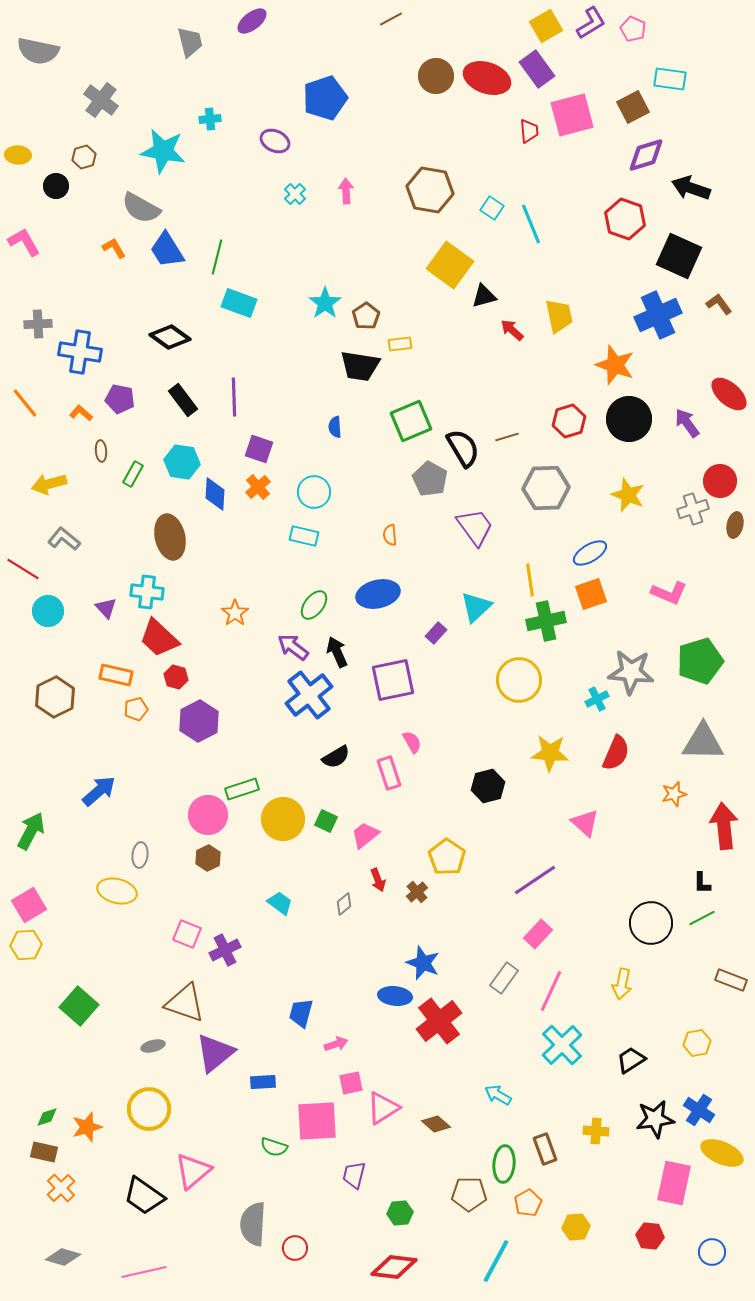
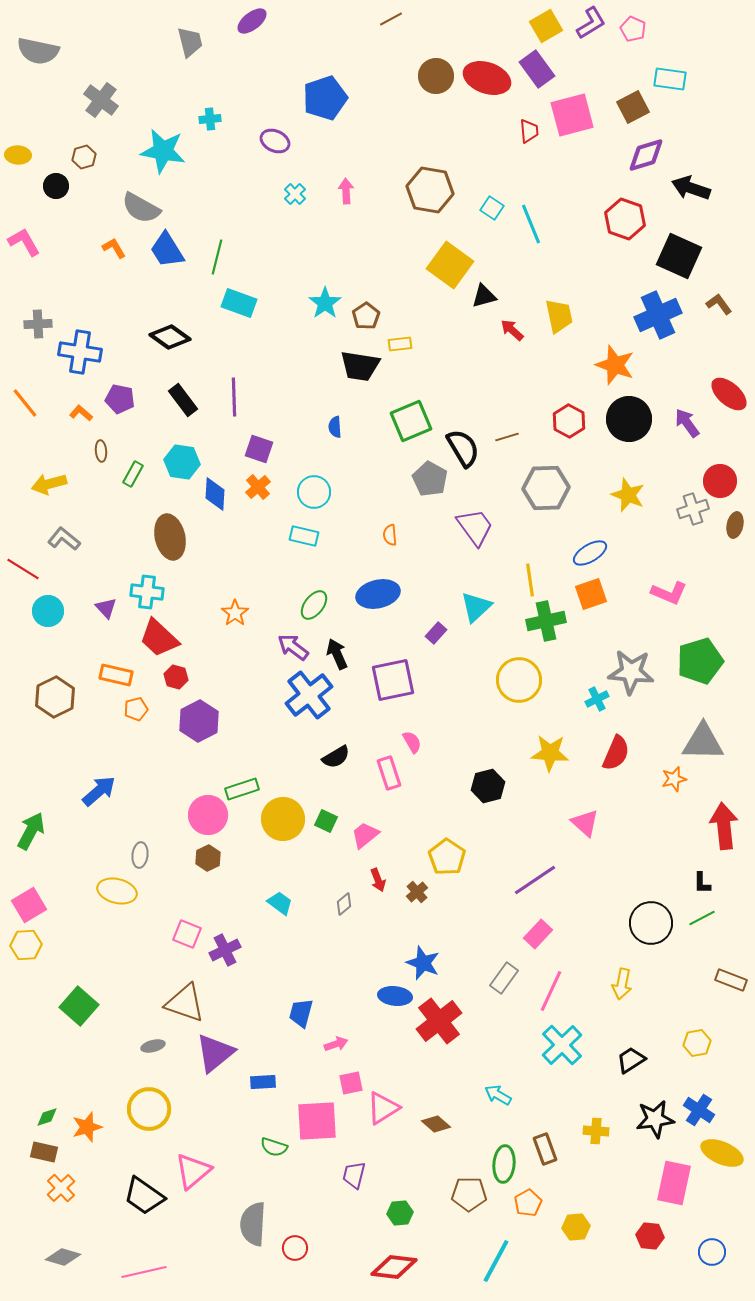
red hexagon at (569, 421): rotated 16 degrees counterclockwise
black arrow at (337, 652): moved 2 px down
orange star at (674, 794): moved 15 px up
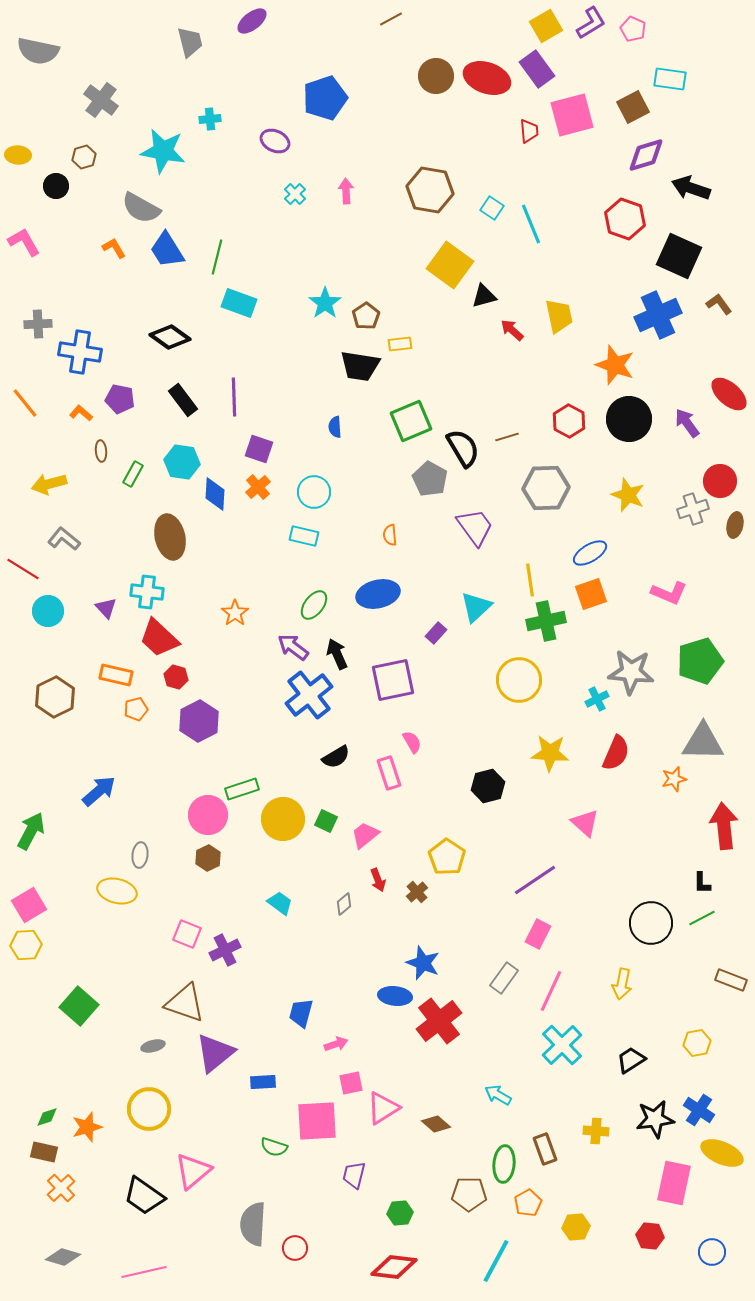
pink rectangle at (538, 934): rotated 16 degrees counterclockwise
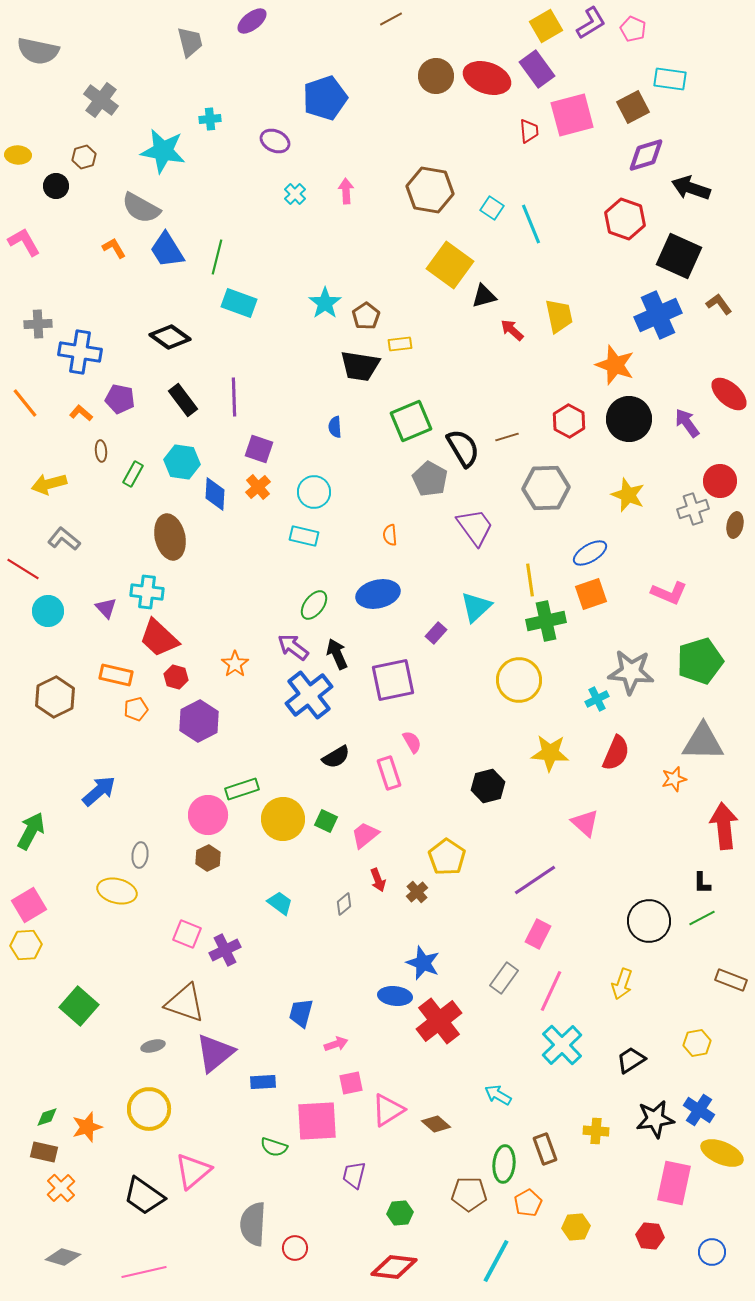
orange star at (235, 613): moved 51 px down
black circle at (651, 923): moved 2 px left, 2 px up
yellow arrow at (622, 984): rotated 8 degrees clockwise
pink triangle at (383, 1108): moved 5 px right, 2 px down
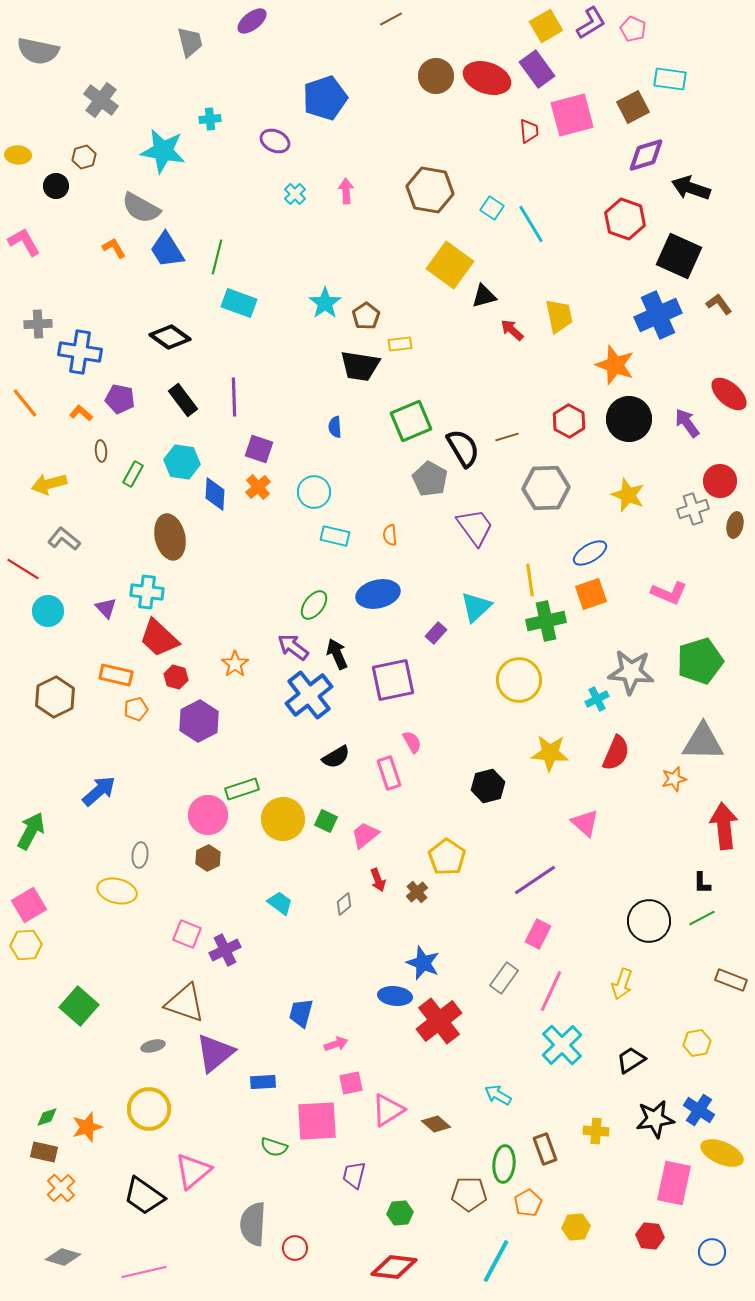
cyan line at (531, 224): rotated 9 degrees counterclockwise
cyan rectangle at (304, 536): moved 31 px right
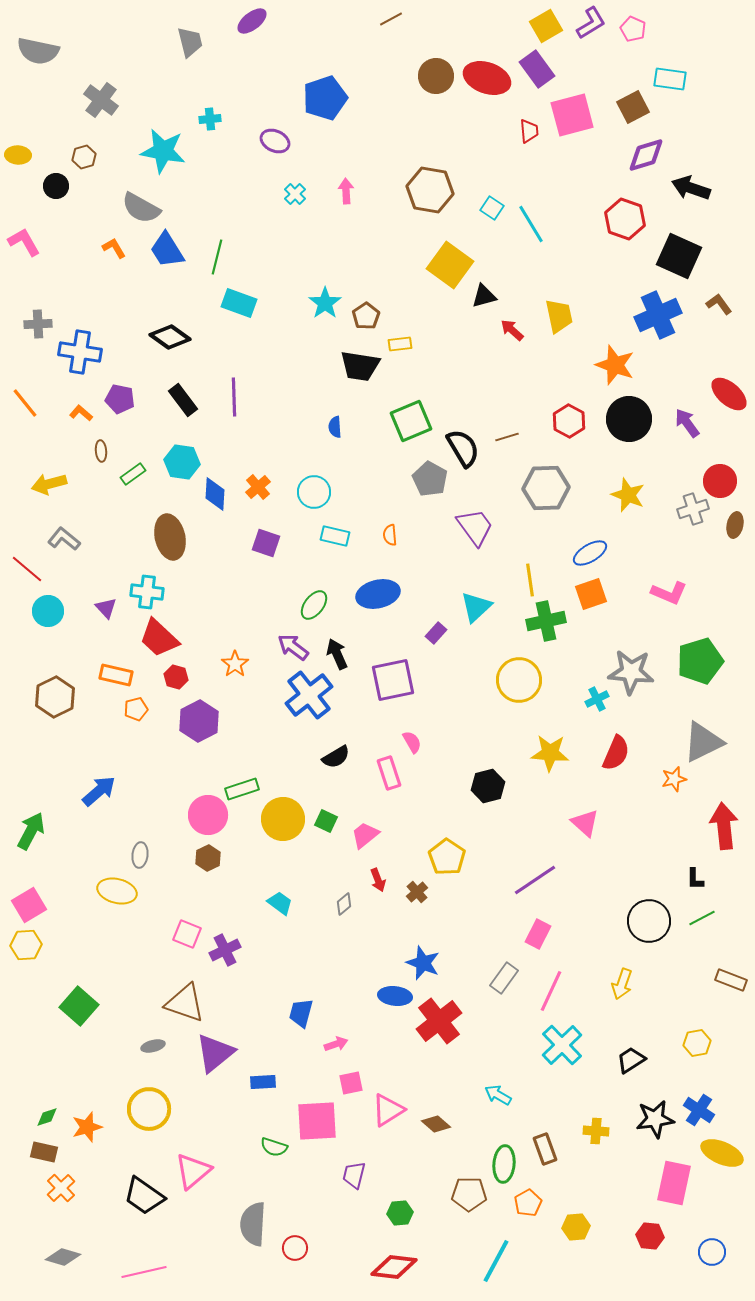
purple square at (259, 449): moved 7 px right, 94 px down
green rectangle at (133, 474): rotated 25 degrees clockwise
red line at (23, 569): moved 4 px right; rotated 8 degrees clockwise
gray triangle at (703, 742): rotated 27 degrees counterclockwise
black L-shape at (702, 883): moved 7 px left, 4 px up
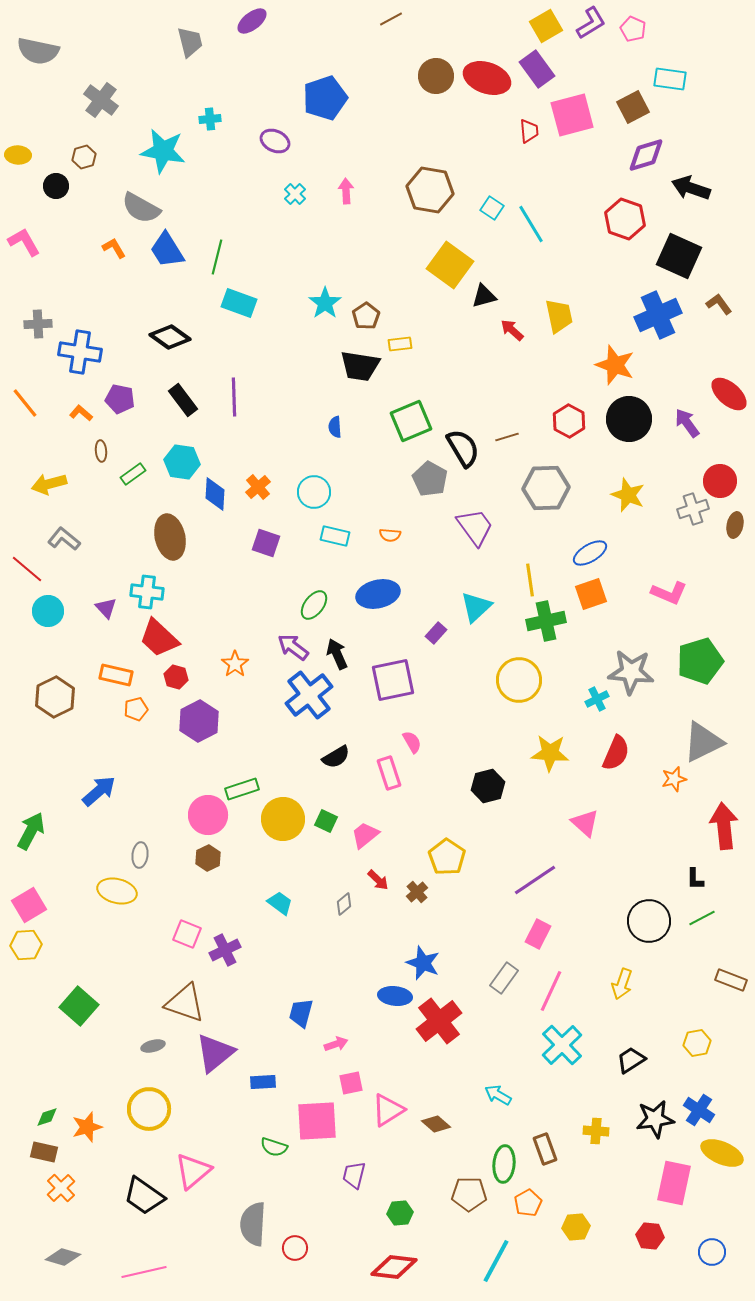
orange semicircle at (390, 535): rotated 80 degrees counterclockwise
red arrow at (378, 880): rotated 25 degrees counterclockwise
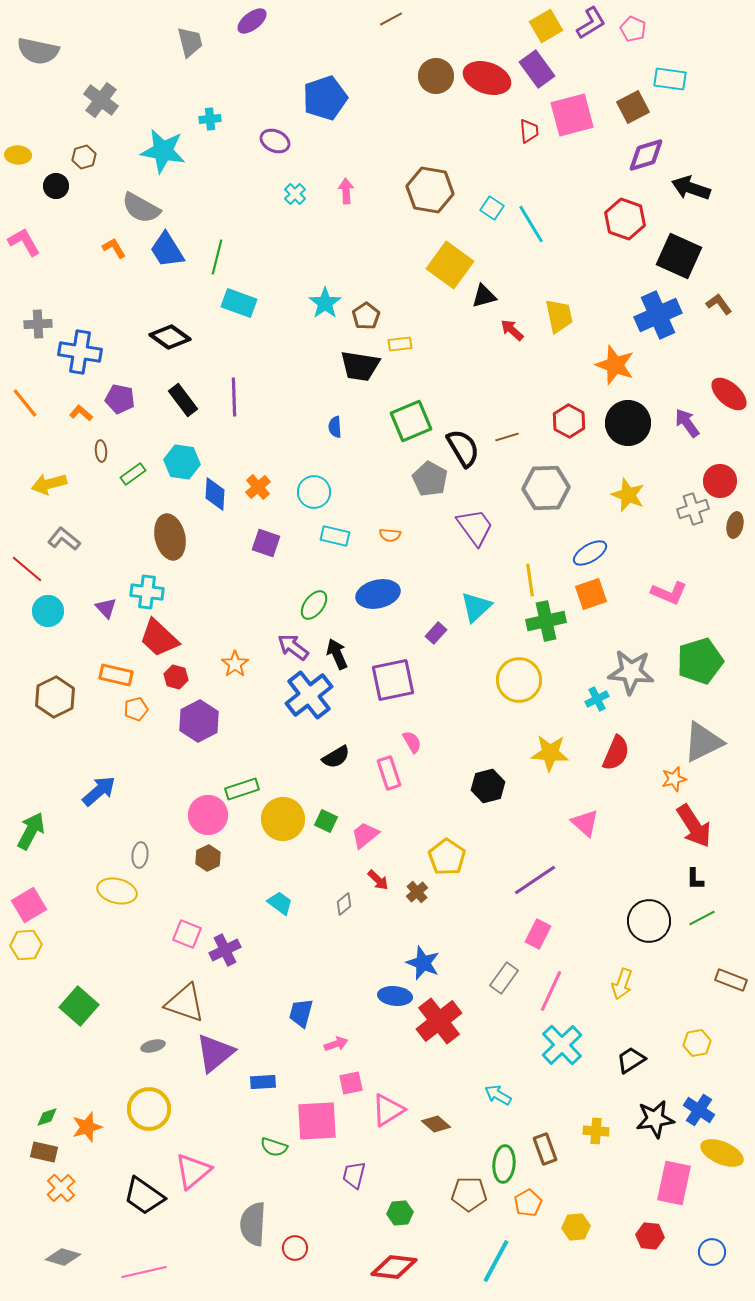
black circle at (629, 419): moved 1 px left, 4 px down
red arrow at (724, 826): moved 30 px left; rotated 153 degrees clockwise
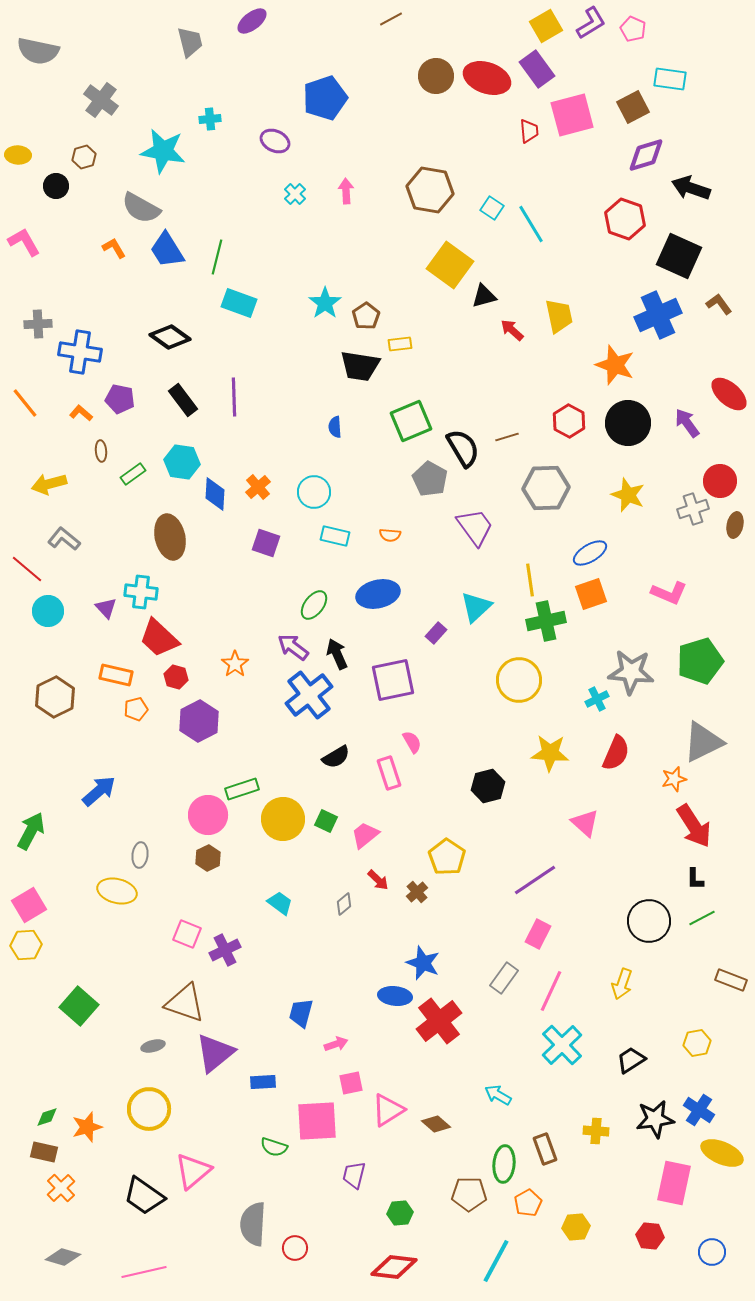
cyan cross at (147, 592): moved 6 px left
